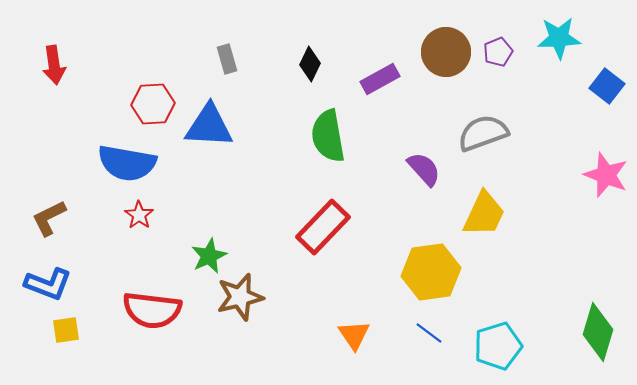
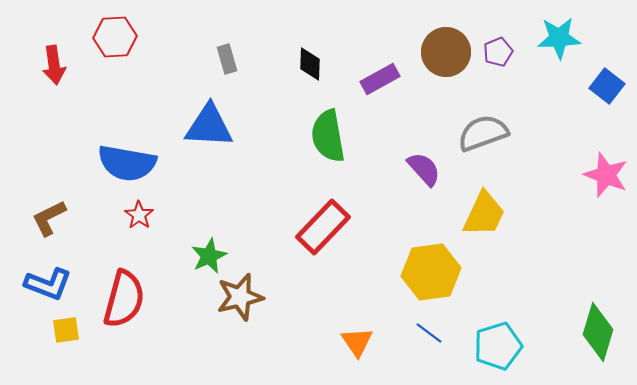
black diamond: rotated 24 degrees counterclockwise
red hexagon: moved 38 px left, 67 px up
red semicircle: moved 28 px left, 11 px up; rotated 82 degrees counterclockwise
orange triangle: moved 3 px right, 7 px down
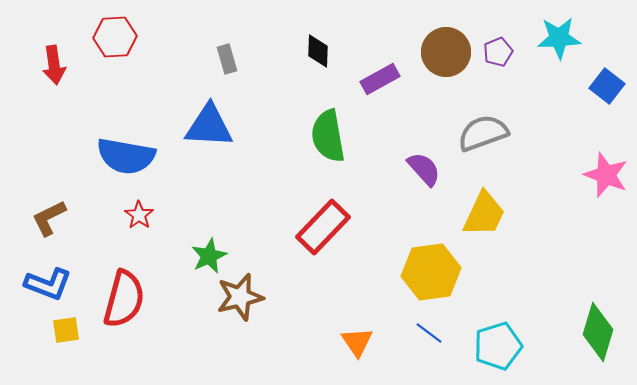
black diamond: moved 8 px right, 13 px up
blue semicircle: moved 1 px left, 7 px up
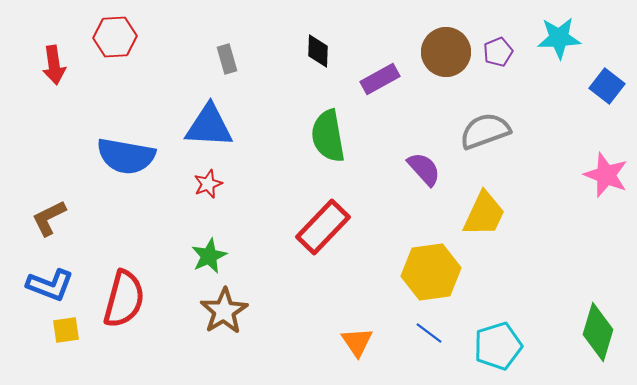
gray semicircle: moved 2 px right, 2 px up
red star: moved 69 px right, 31 px up; rotated 16 degrees clockwise
blue L-shape: moved 2 px right, 1 px down
brown star: moved 16 px left, 14 px down; rotated 18 degrees counterclockwise
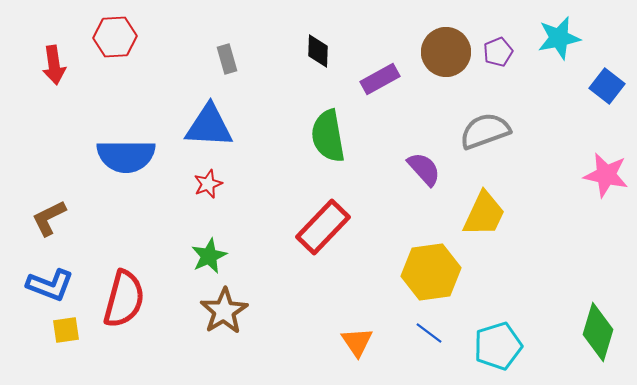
cyan star: rotated 9 degrees counterclockwise
blue semicircle: rotated 10 degrees counterclockwise
pink star: rotated 9 degrees counterclockwise
